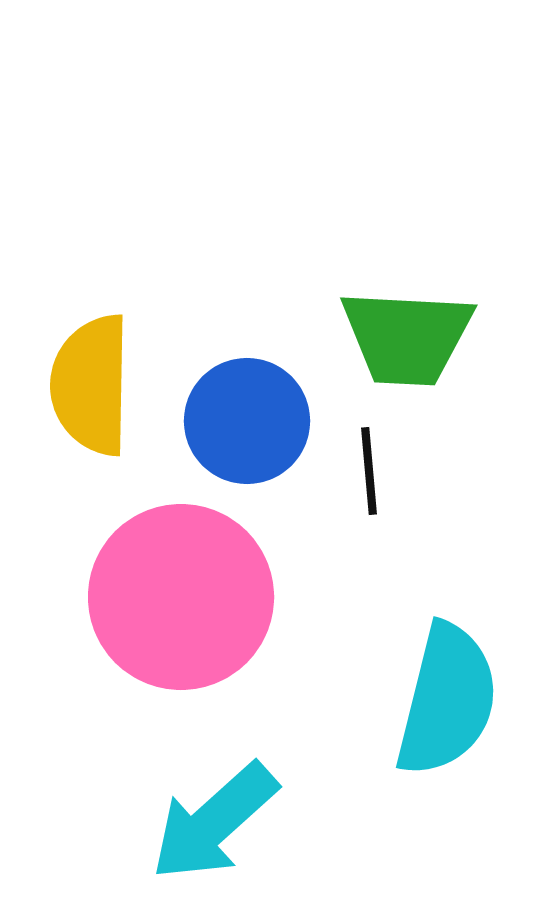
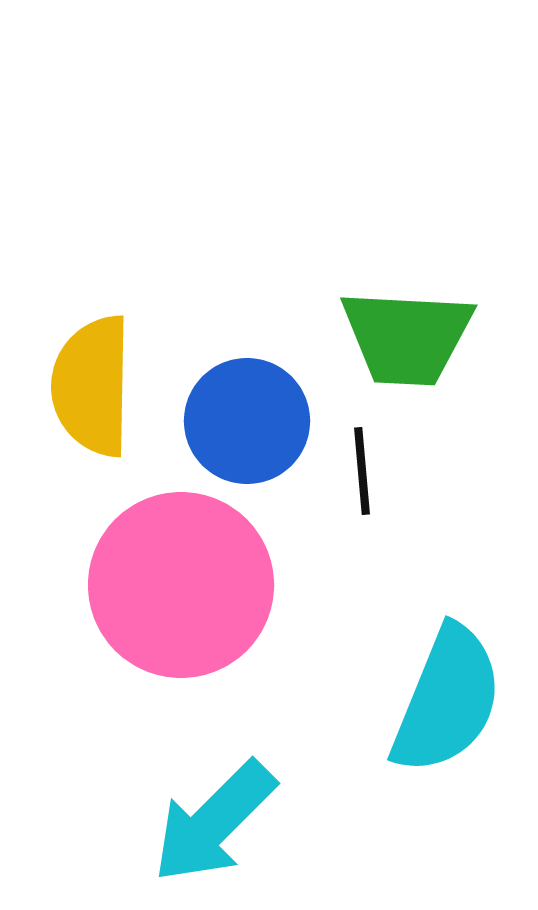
yellow semicircle: moved 1 px right, 1 px down
black line: moved 7 px left
pink circle: moved 12 px up
cyan semicircle: rotated 8 degrees clockwise
cyan arrow: rotated 3 degrees counterclockwise
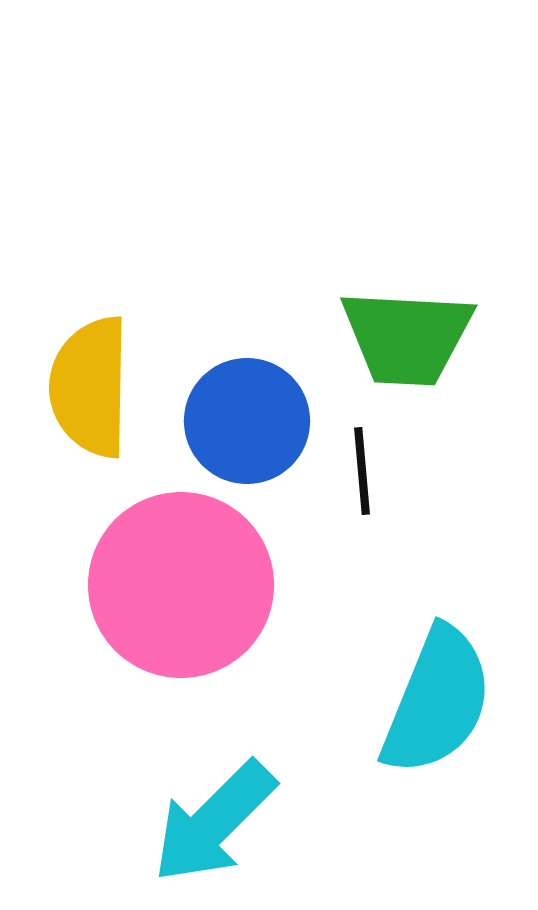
yellow semicircle: moved 2 px left, 1 px down
cyan semicircle: moved 10 px left, 1 px down
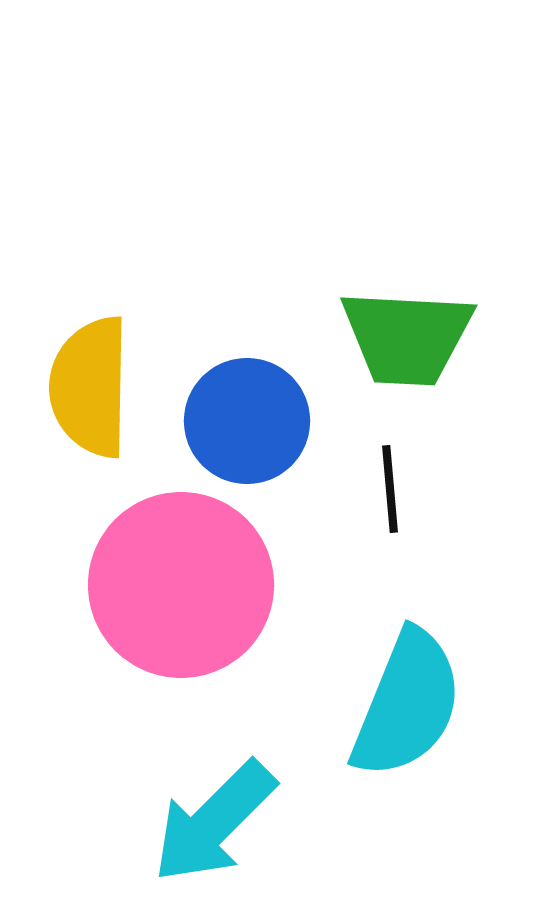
black line: moved 28 px right, 18 px down
cyan semicircle: moved 30 px left, 3 px down
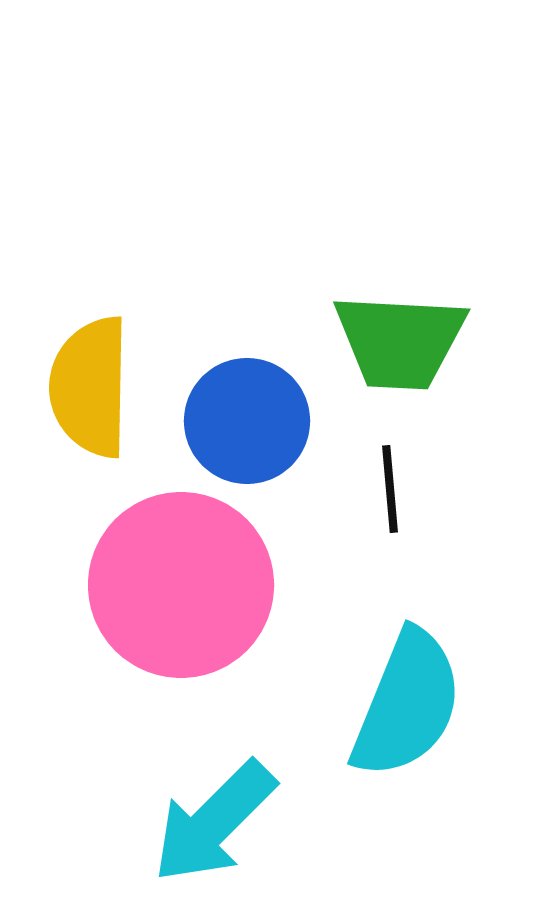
green trapezoid: moved 7 px left, 4 px down
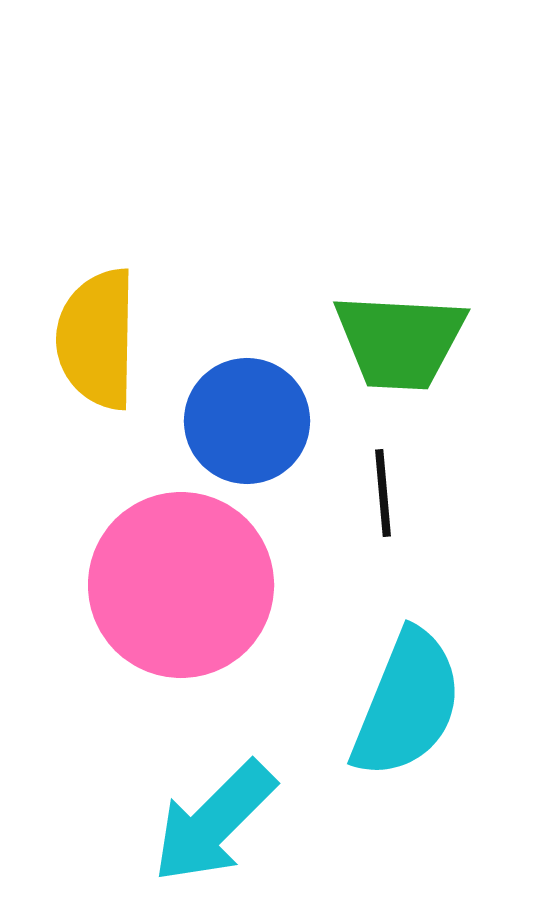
yellow semicircle: moved 7 px right, 48 px up
black line: moved 7 px left, 4 px down
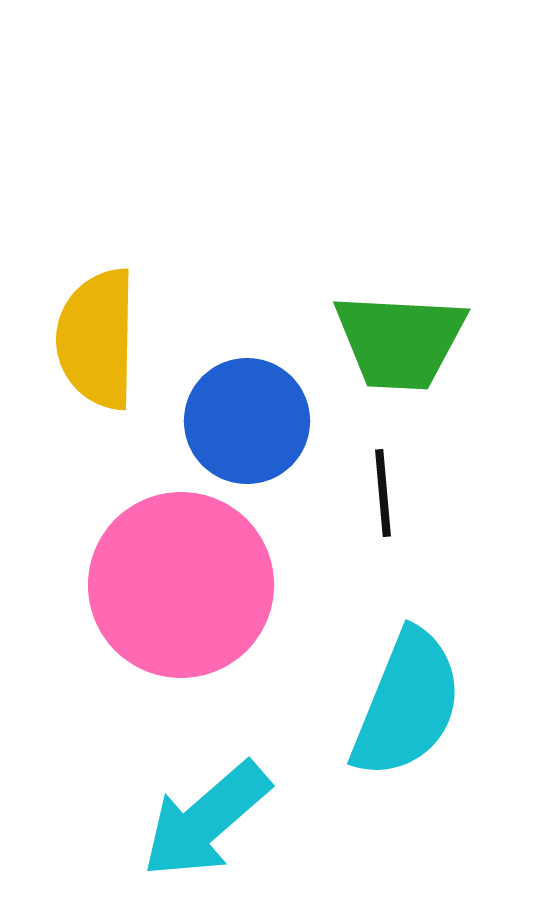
cyan arrow: moved 8 px left, 2 px up; rotated 4 degrees clockwise
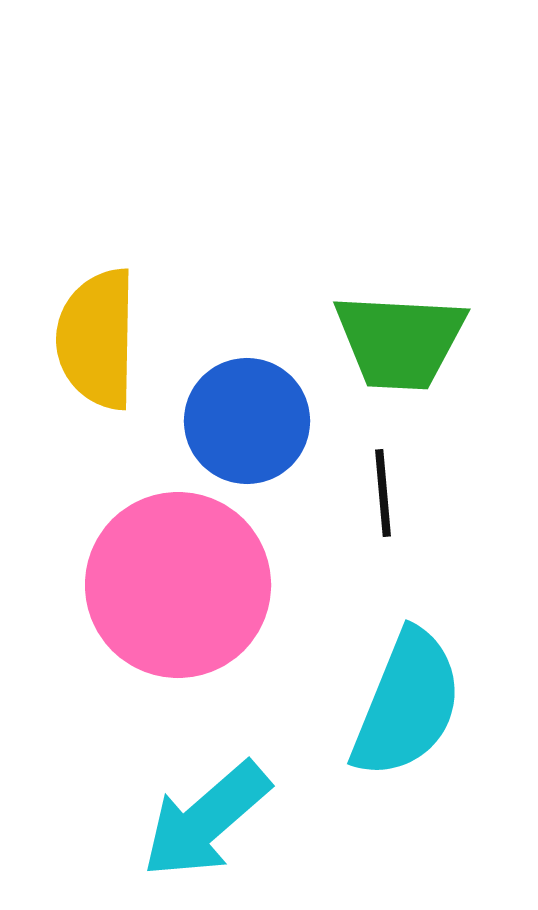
pink circle: moved 3 px left
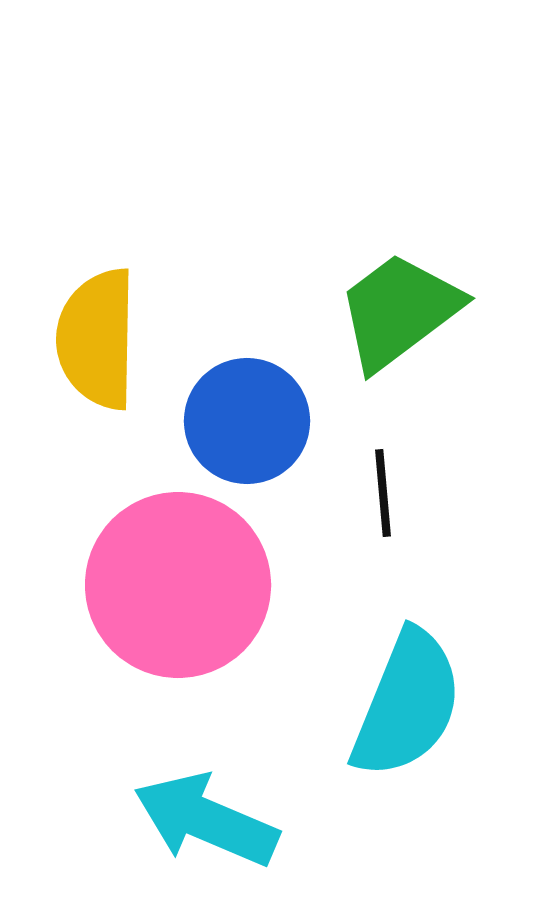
green trapezoid: moved 1 px left, 30 px up; rotated 140 degrees clockwise
cyan arrow: rotated 64 degrees clockwise
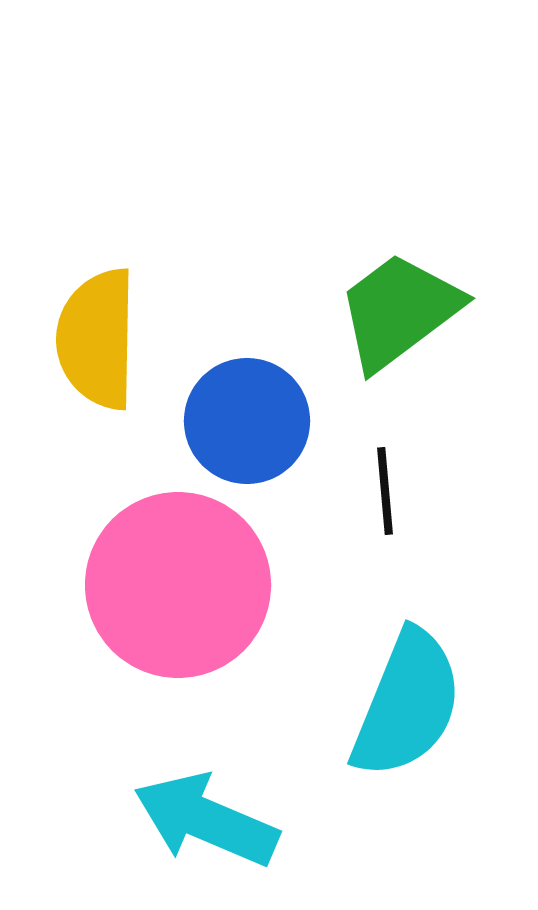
black line: moved 2 px right, 2 px up
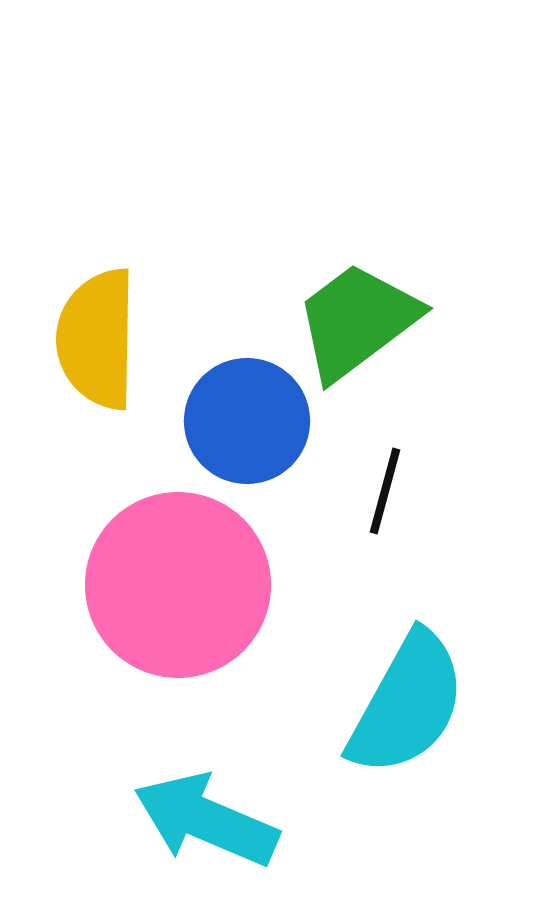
green trapezoid: moved 42 px left, 10 px down
black line: rotated 20 degrees clockwise
cyan semicircle: rotated 7 degrees clockwise
